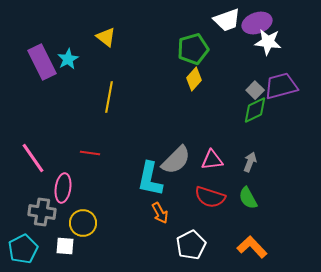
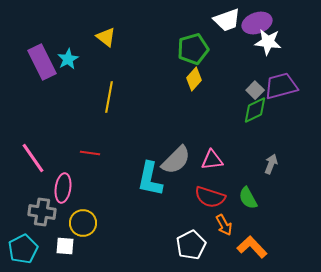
gray arrow: moved 21 px right, 2 px down
orange arrow: moved 64 px right, 12 px down
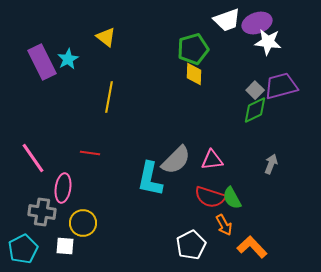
yellow diamond: moved 5 px up; rotated 40 degrees counterclockwise
green semicircle: moved 16 px left
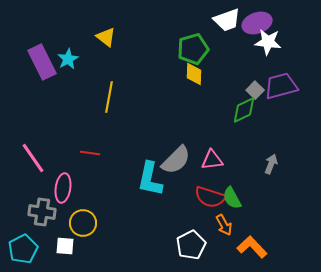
green diamond: moved 11 px left
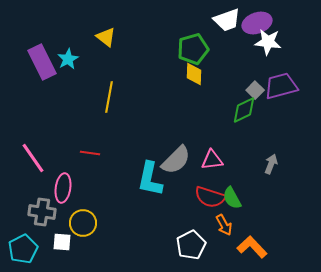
white square: moved 3 px left, 4 px up
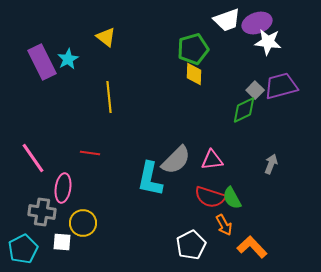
yellow line: rotated 16 degrees counterclockwise
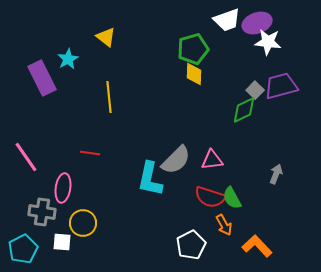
purple rectangle: moved 16 px down
pink line: moved 7 px left, 1 px up
gray arrow: moved 5 px right, 10 px down
orange L-shape: moved 5 px right, 1 px up
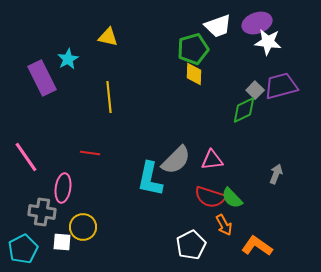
white trapezoid: moved 9 px left, 6 px down
yellow triangle: moved 2 px right; rotated 25 degrees counterclockwise
green semicircle: rotated 15 degrees counterclockwise
yellow circle: moved 4 px down
orange L-shape: rotated 12 degrees counterclockwise
